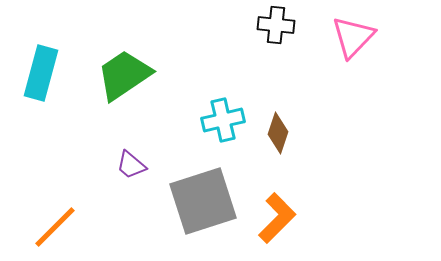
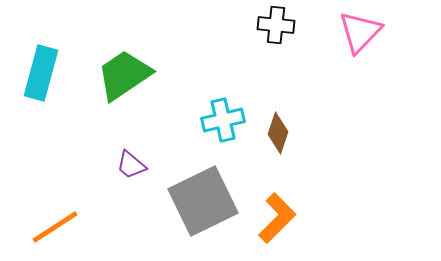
pink triangle: moved 7 px right, 5 px up
gray square: rotated 8 degrees counterclockwise
orange line: rotated 12 degrees clockwise
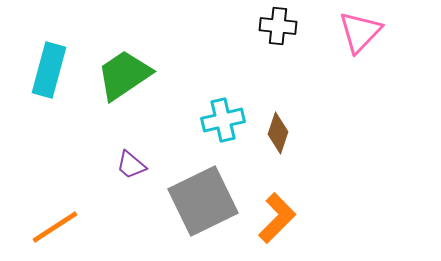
black cross: moved 2 px right, 1 px down
cyan rectangle: moved 8 px right, 3 px up
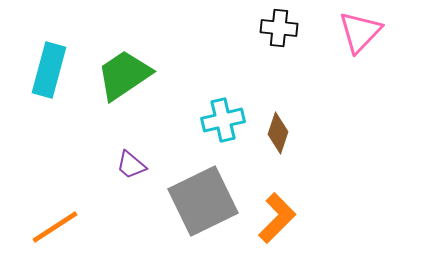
black cross: moved 1 px right, 2 px down
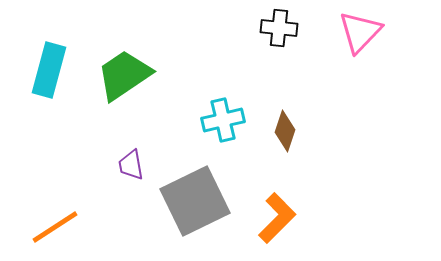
brown diamond: moved 7 px right, 2 px up
purple trapezoid: rotated 40 degrees clockwise
gray square: moved 8 px left
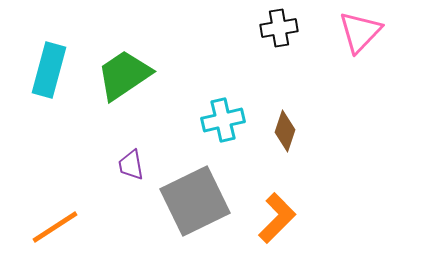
black cross: rotated 15 degrees counterclockwise
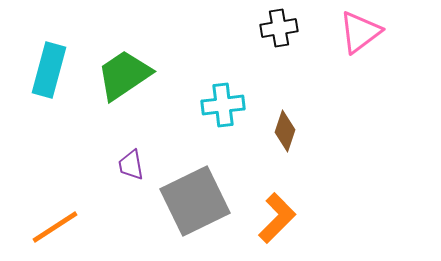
pink triangle: rotated 9 degrees clockwise
cyan cross: moved 15 px up; rotated 6 degrees clockwise
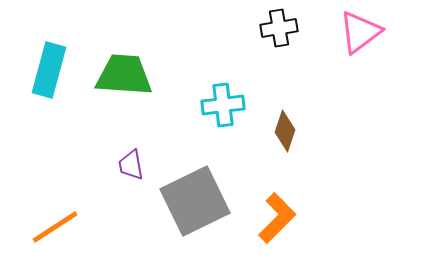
green trapezoid: rotated 38 degrees clockwise
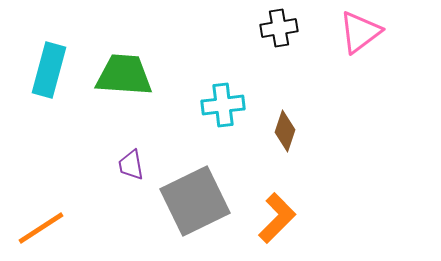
orange line: moved 14 px left, 1 px down
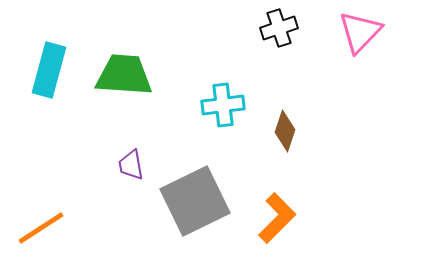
black cross: rotated 9 degrees counterclockwise
pink triangle: rotated 9 degrees counterclockwise
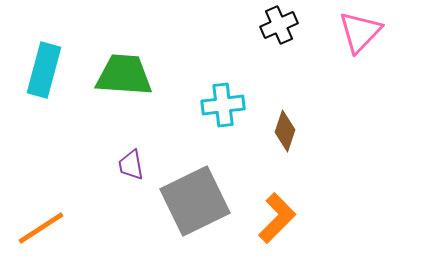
black cross: moved 3 px up; rotated 6 degrees counterclockwise
cyan rectangle: moved 5 px left
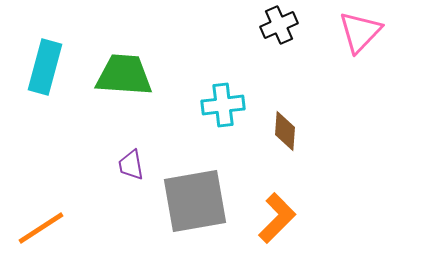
cyan rectangle: moved 1 px right, 3 px up
brown diamond: rotated 15 degrees counterclockwise
gray square: rotated 16 degrees clockwise
